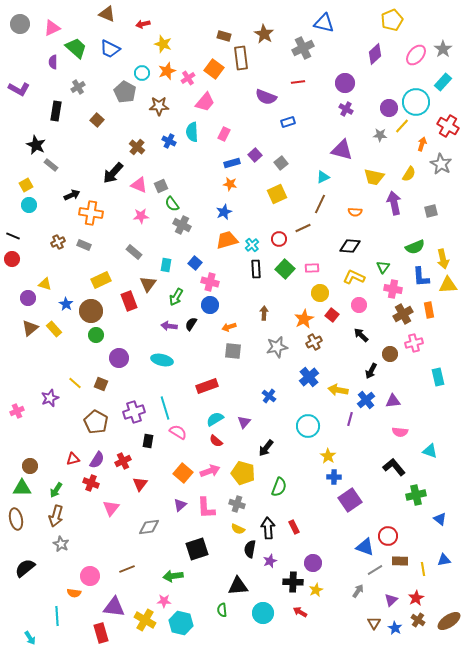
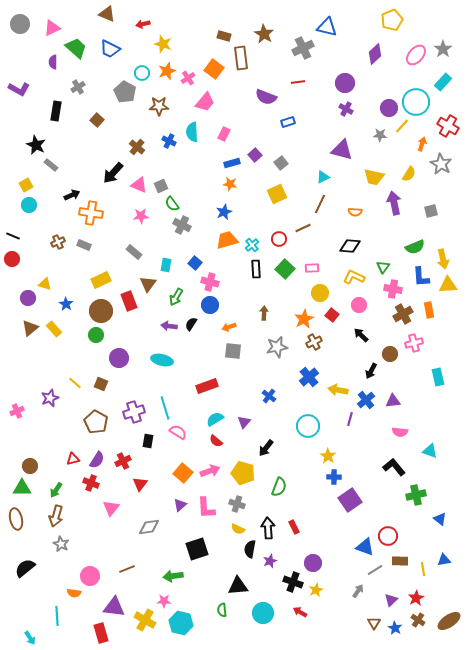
blue triangle at (324, 23): moved 3 px right, 4 px down
brown circle at (91, 311): moved 10 px right
black cross at (293, 582): rotated 18 degrees clockwise
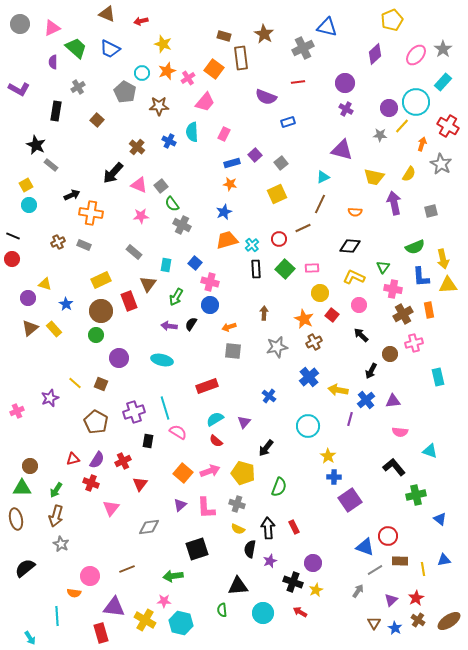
red arrow at (143, 24): moved 2 px left, 3 px up
gray square at (161, 186): rotated 16 degrees counterclockwise
orange star at (304, 319): rotated 18 degrees counterclockwise
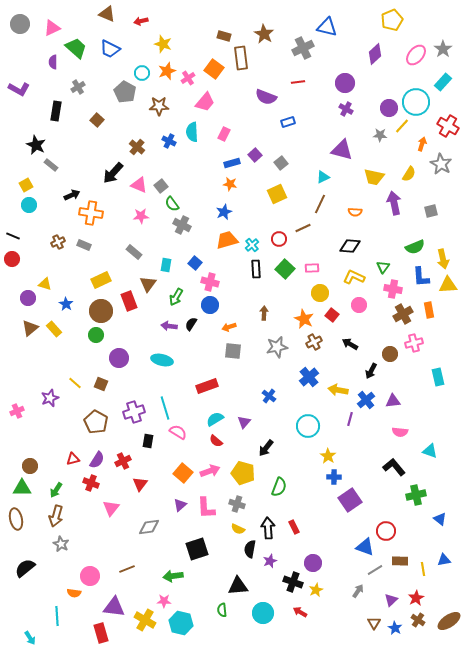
black arrow at (361, 335): moved 11 px left, 9 px down; rotated 14 degrees counterclockwise
red circle at (388, 536): moved 2 px left, 5 px up
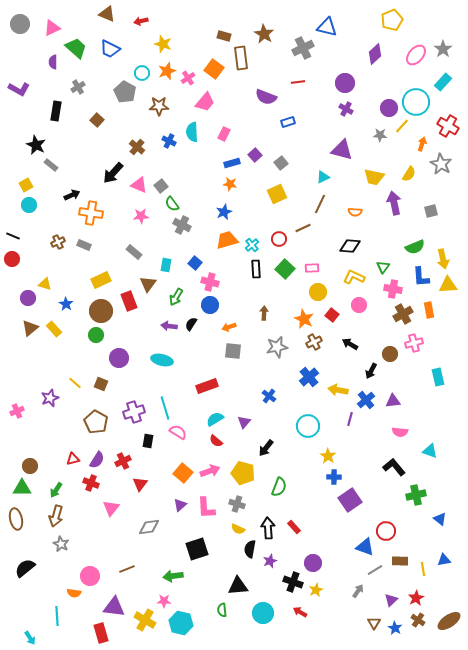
yellow circle at (320, 293): moved 2 px left, 1 px up
red rectangle at (294, 527): rotated 16 degrees counterclockwise
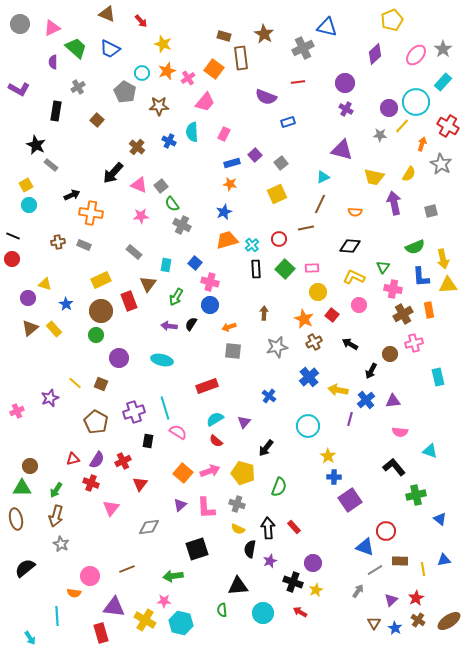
red arrow at (141, 21): rotated 120 degrees counterclockwise
brown line at (303, 228): moved 3 px right; rotated 14 degrees clockwise
brown cross at (58, 242): rotated 16 degrees clockwise
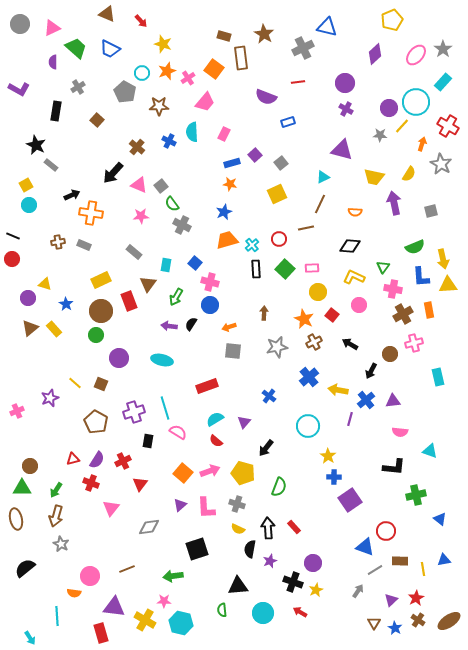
black L-shape at (394, 467): rotated 135 degrees clockwise
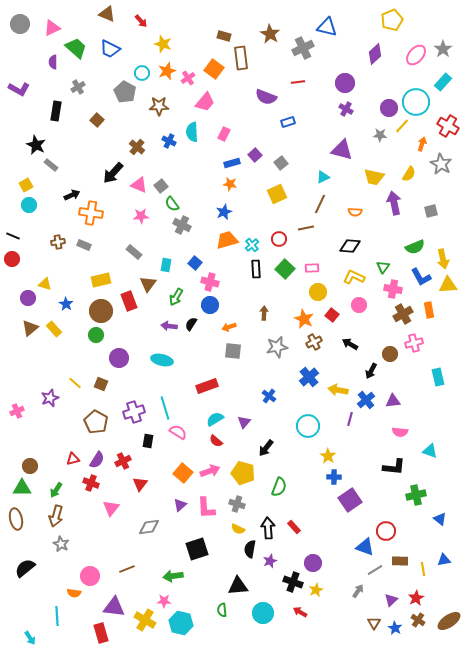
brown star at (264, 34): moved 6 px right
blue L-shape at (421, 277): rotated 25 degrees counterclockwise
yellow rectangle at (101, 280): rotated 12 degrees clockwise
